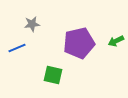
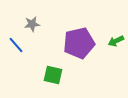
blue line: moved 1 px left, 3 px up; rotated 72 degrees clockwise
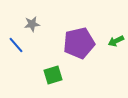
green square: rotated 30 degrees counterclockwise
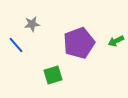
purple pentagon: rotated 8 degrees counterclockwise
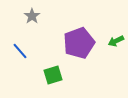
gray star: moved 8 px up; rotated 28 degrees counterclockwise
blue line: moved 4 px right, 6 px down
